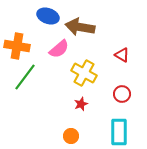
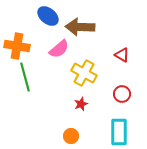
blue ellipse: rotated 20 degrees clockwise
brown arrow: rotated 8 degrees counterclockwise
green line: rotated 52 degrees counterclockwise
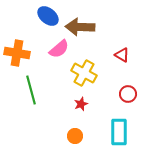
orange cross: moved 7 px down
green line: moved 6 px right, 13 px down
red circle: moved 6 px right
orange circle: moved 4 px right
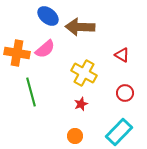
pink semicircle: moved 14 px left
green line: moved 2 px down
red circle: moved 3 px left, 1 px up
cyan rectangle: rotated 44 degrees clockwise
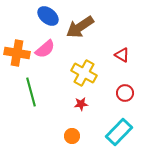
brown arrow: rotated 36 degrees counterclockwise
red star: rotated 16 degrees clockwise
orange circle: moved 3 px left
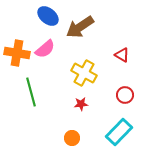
red circle: moved 2 px down
orange circle: moved 2 px down
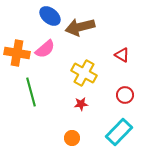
blue ellipse: moved 2 px right
brown arrow: rotated 20 degrees clockwise
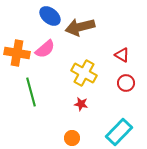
red circle: moved 1 px right, 12 px up
red star: rotated 16 degrees clockwise
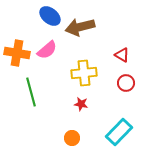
pink semicircle: moved 2 px right, 1 px down
yellow cross: rotated 35 degrees counterclockwise
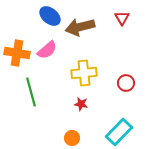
red triangle: moved 37 px up; rotated 28 degrees clockwise
